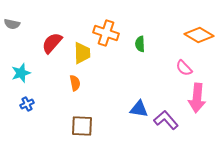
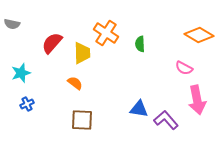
orange cross: rotated 15 degrees clockwise
pink semicircle: rotated 18 degrees counterclockwise
orange semicircle: rotated 42 degrees counterclockwise
pink arrow: moved 2 px down; rotated 16 degrees counterclockwise
brown square: moved 6 px up
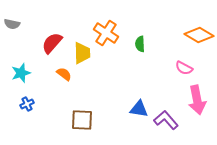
orange semicircle: moved 11 px left, 9 px up
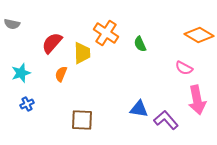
green semicircle: rotated 21 degrees counterclockwise
orange semicircle: moved 3 px left; rotated 105 degrees counterclockwise
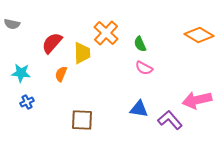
orange cross: rotated 10 degrees clockwise
pink semicircle: moved 40 px left
cyan star: rotated 24 degrees clockwise
pink arrow: rotated 88 degrees clockwise
blue cross: moved 2 px up
purple L-shape: moved 4 px right
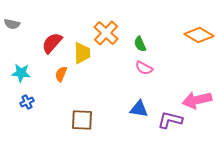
purple L-shape: rotated 35 degrees counterclockwise
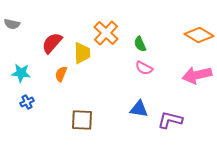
pink arrow: moved 25 px up
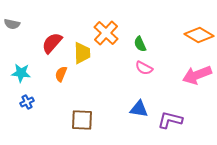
pink arrow: rotated 8 degrees counterclockwise
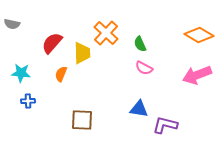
blue cross: moved 1 px right, 1 px up; rotated 24 degrees clockwise
purple L-shape: moved 5 px left, 5 px down
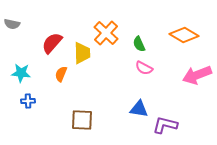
orange diamond: moved 15 px left
green semicircle: moved 1 px left
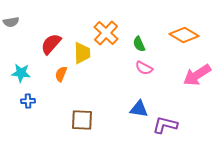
gray semicircle: moved 1 px left, 2 px up; rotated 21 degrees counterclockwise
red semicircle: moved 1 px left, 1 px down
pink arrow: rotated 12 degrees counterclockwise
